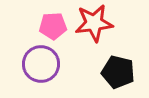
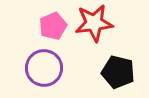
pink pentagon: rotated 20 degrees counterclockwise
purple circle: moved 3 px right, 4 px down
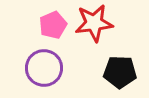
pink pentagon: moved 1 px up
black pentagon: moved 2 px right; rotated 12 degrees counterclockwise
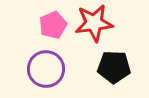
purple circle: moved 2 px right, 1 px down
black pentagon: moved 6 px left, 5 px up
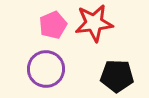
black pentagon: moved 3 px right, 9 px down
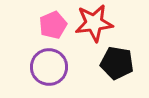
purple circle: moved 3 px right, 2 px up
black pentagon: moved 13 px up; rotated 8 degrees clockwise
